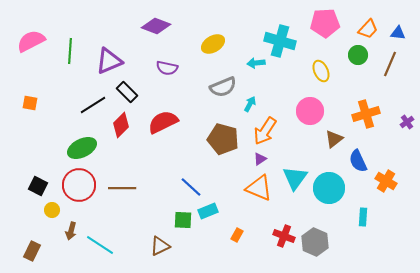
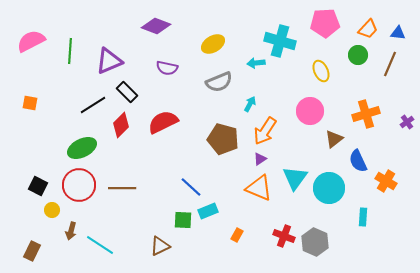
gray semicircle at (223, 87): moved 4 px left, 5 px up
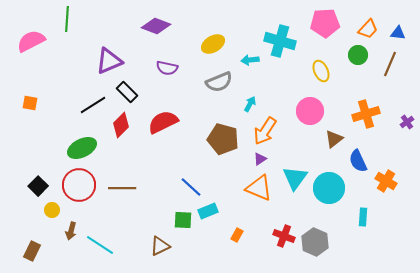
green line at (70, 51): moved 3 px left, 32 px up
cyan arrow at (256, 63): moved 6 px left, 3 px up
black square at (38, 186): rotated 18 degrees clockwise
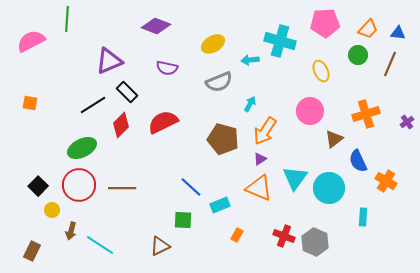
cyan rectangle at (208, 211): moved 12 px right, 6 px up
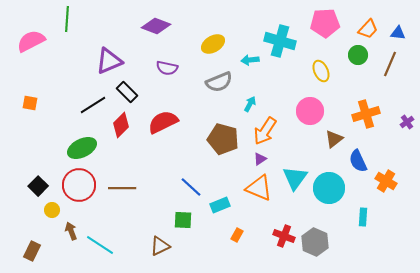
brown arrow at (71, 231): rotated 144 degrees clockwise
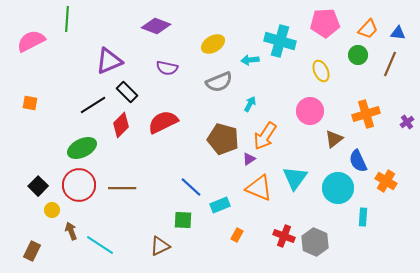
orange arrow at (265, 131): moved 5 px down
purple triangle at (260, 159): moved 11 px left
cyan circle at (329, 188): moved 9 px right
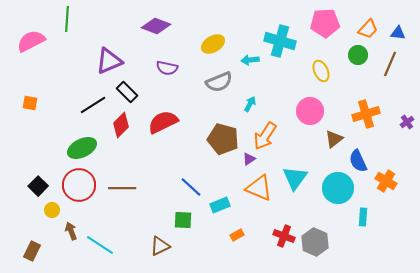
orange rectangle at (237, 235): rotated 32 degrees clockwise
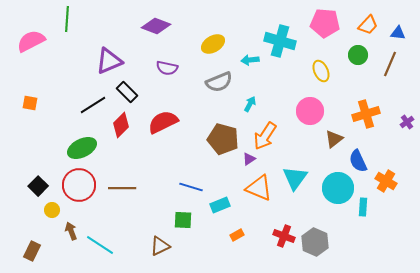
pink pentagon at (325, 23): rotated 8 degrees clockwise
orange trapezoid at (368, 29): moved 4 px up
blue line at (191, 187): rotated 25 degrees counterclockwise
cyan rectangle at (363, 217): moved 10 px up
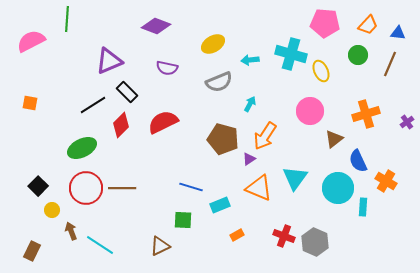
cyan cross at (280, 41): moved 11 px right, 13 px down
red circle at (79, 185): moved 7 px right, 3 px down
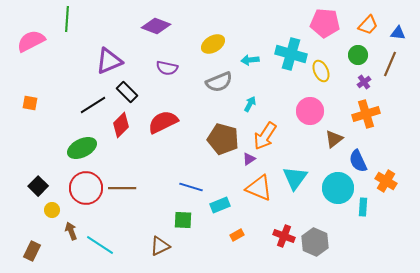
purple cross at (407, 122): moved 43 px left, 40 px up
